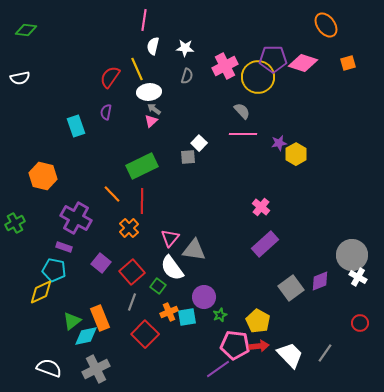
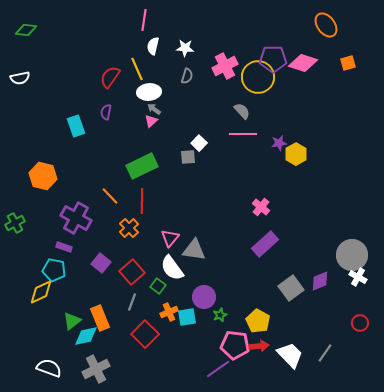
orange line at (112, 194): moved 2 px left, 2 px down
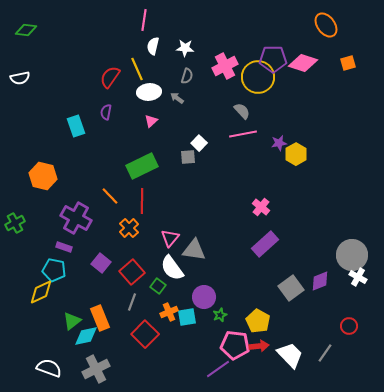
gray arrow at (154, 109): moved 23 px right, 11 px up
pink line at (243, 134): rotated 12 degrees counterclockwise
red circle at (360, 323): moved 11 px left, 3 px down
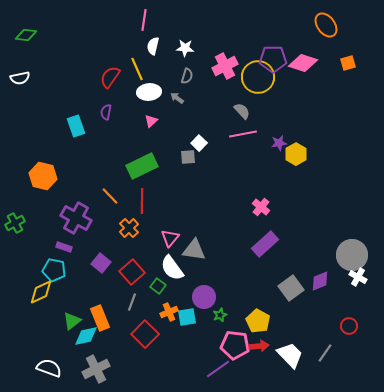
green diamond at (26, 30): moved 5 px down
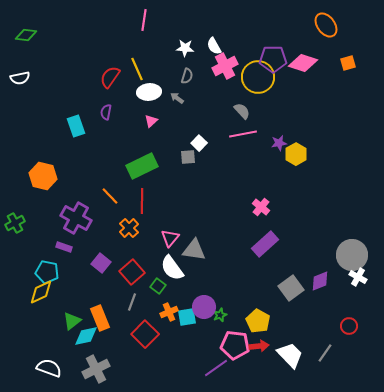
white semicircle at (153, 46): moved 61 px right; rotated 42 degrees counterclockwise
cyan pentagon at (54, 270): moved 7 px left, 2 px down
purple circle at (204, 297): moved 10 px down
purple line at (218, 369): moved 2 px left, 1 px up
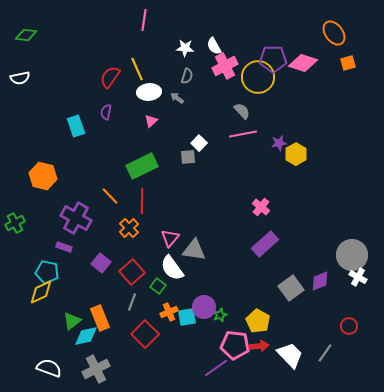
orange ellipse at (326, 25): moved 8 px right, 8 px down
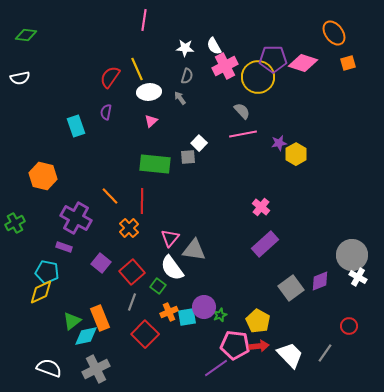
gray arrow at (177, 98): moved 3 px right; rotated 16 degrees clockwise
green rectangle at (142, 166): moved 13 px right, 2 px up; rotated 32 degrees clockwise
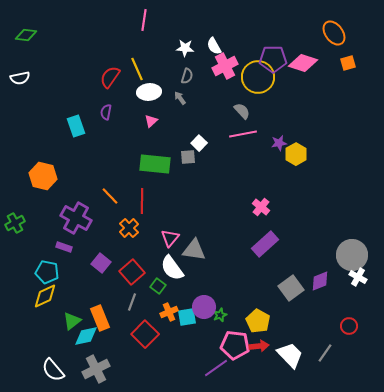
yellow diamond at (41, 292): moved 4 px right, 4 px down
white semicircle at (49, 368): moved 4 px right, 2 px down; rotated 150 degrees counterclockwise
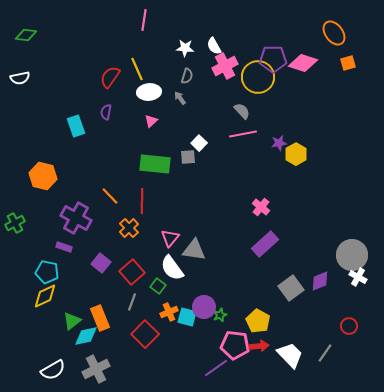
cyan square at (187, 317): rotated 24 degrees clockwise
white semicircle at (53, 370): rotated 80 degrees counterclockwise
